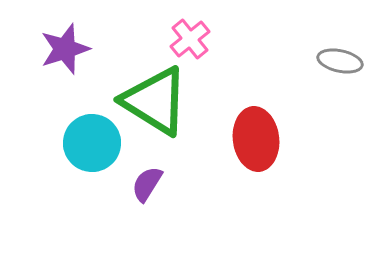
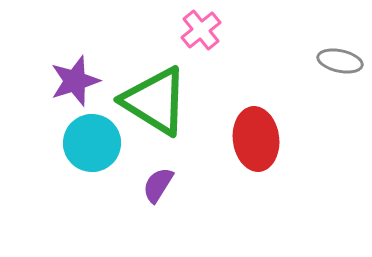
pink cross: moved 11 px right, 9 px up
purple star: moved 10 px right, 32 px down
purple semicircle: moved 11 px right, 1 px down
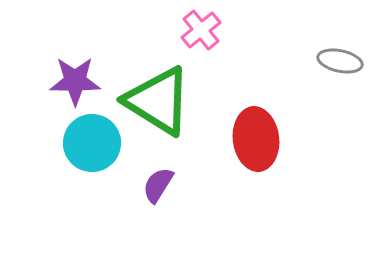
purple star: rotated 18 degrees clockwise
green triangle: moved 3 px right
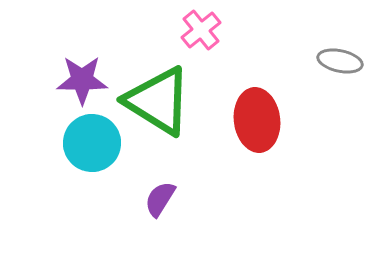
purple star: moved 7 px right, 1 px up
red ellipse: moved 1 px right, 19 px up
purple semicircle: moved 2 px right, 14 px down
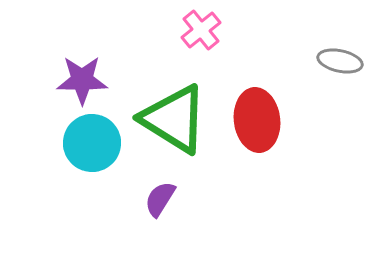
green triangle: moved 16 px right, 18 px down
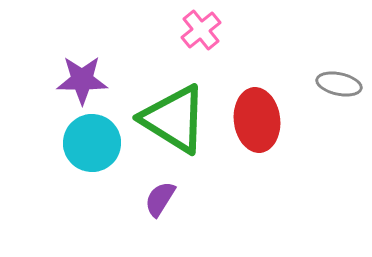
gray ellipse: moved 1 px left, 23 px down
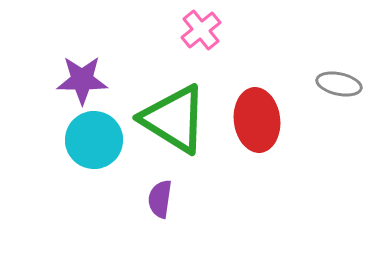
cyan circle: moved 2 px right, 3 px up
purple semicircle: rotated 24 degrees counterclockwise
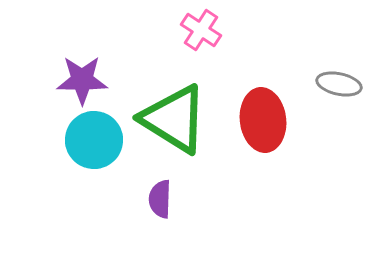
pink cross: rotated 18 degrees counterclockwise
red ellipse: moved 6 px right
purple semicircle: rotated 6 degrees counterclockwise
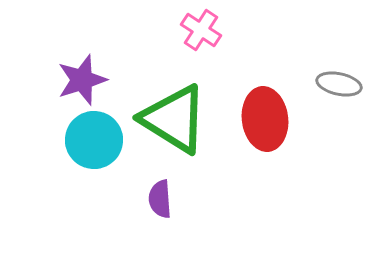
purple star: rotated 18 degrees counterclockwise
red ellipse: moved 2 px right, 1 px up
purple semicircle: rotated 6 degrees counterclockwise
